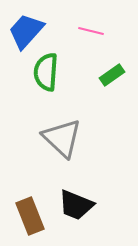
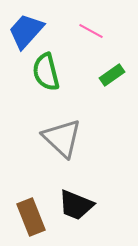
pink line: rotated 15 degrees clockwise
green semicircle: rotated 18 degrees counterclockwise
brown rectangle: moved 1 px right, 1 px down
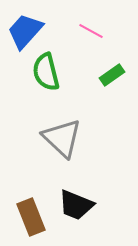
blue trapezoid: moved 1 px left
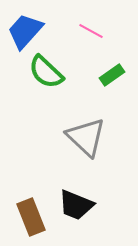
green semicircle: rotated 33 degrees counterclockwise
gray triangle: moved 24 px right, 1 px up
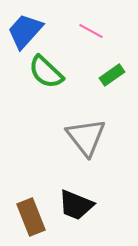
gray triangle: rotated 9 degrees clockwise
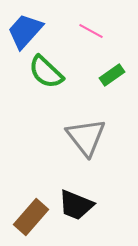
brown rectangle: rotated 63 degrees clockwise
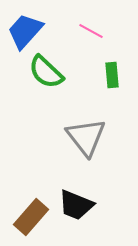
green rectangle: rotated 60 degrees counterclockwise
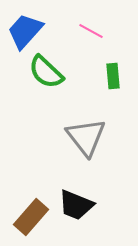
green rectangle: moved 1 px right, 1 px down
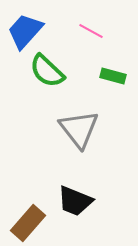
green semicircle: moved 1 px right, 1 px up
green rectangle: rotated 70 degrees counterclockwise
gray triangle: moved 7 px left, 8 px up
black trapezoid: moved 1 px left, 4 px up
brown rectangle: moved 3 px left, 6 px down
